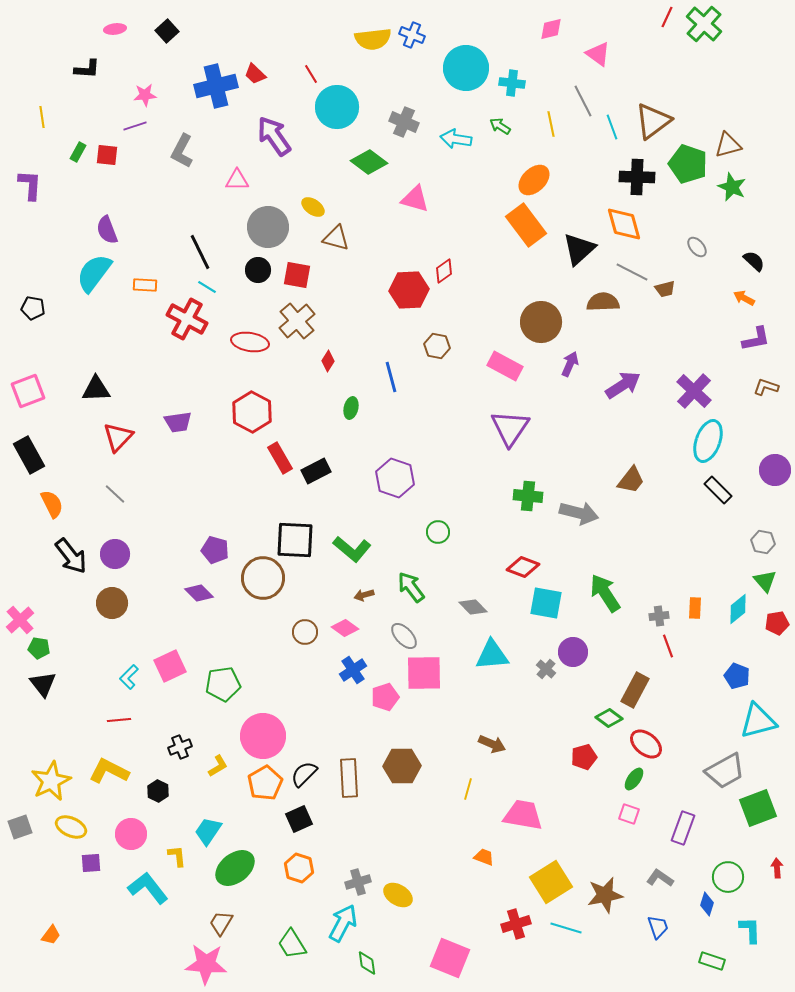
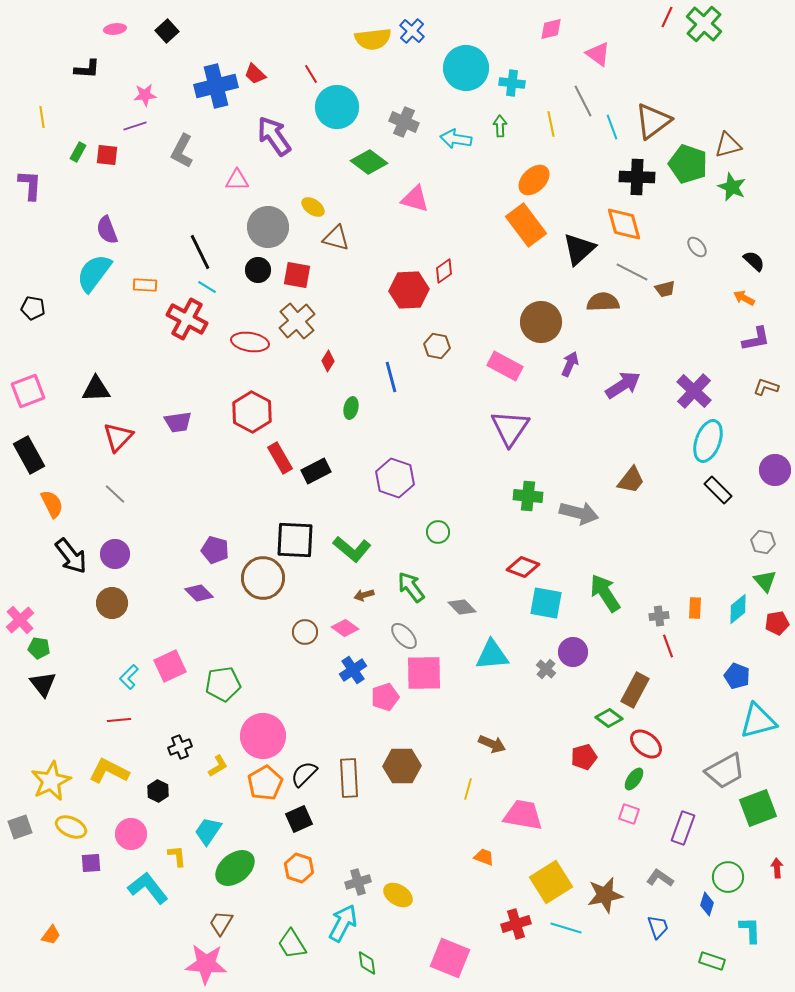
blue cross at (412, 35): moved 4 px up; rotated 20 degrees clockwise
green arrow at (500, 126): rotated 55 degrees clockwise
gray diamond at (473, 607): moved 11 px left
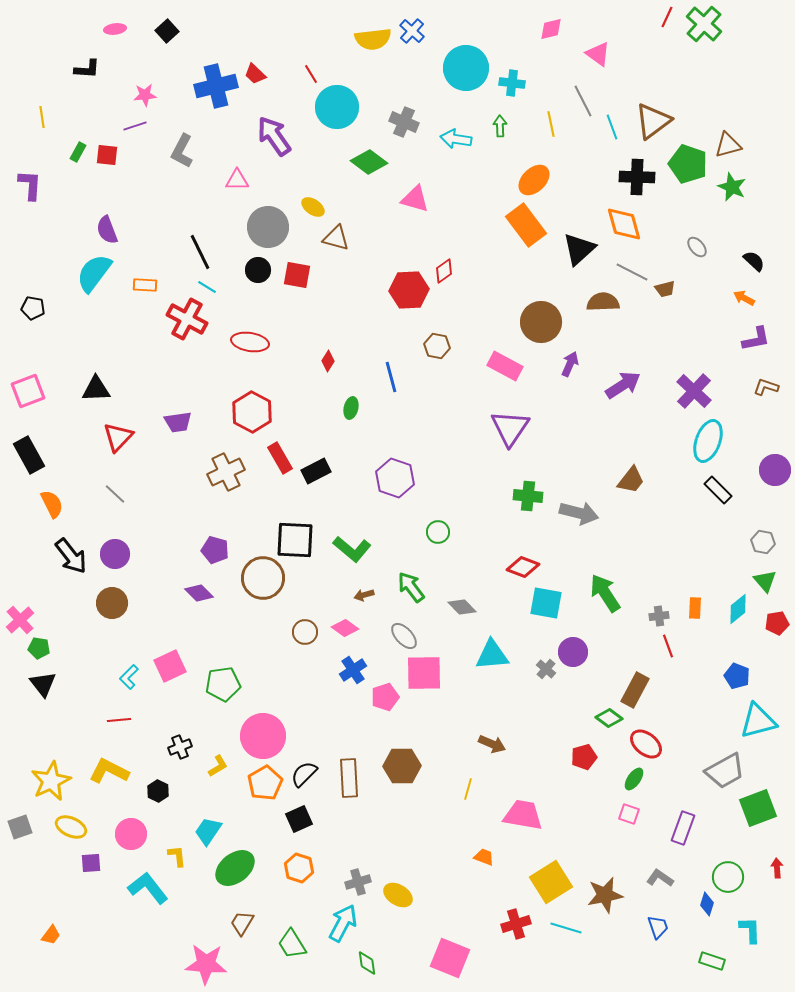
brown cross at (297, 321): moved 71 px left, 151 px down; rotated 15 degrees clockwise
brown trapezoid at (221, 923): moved 21 px right
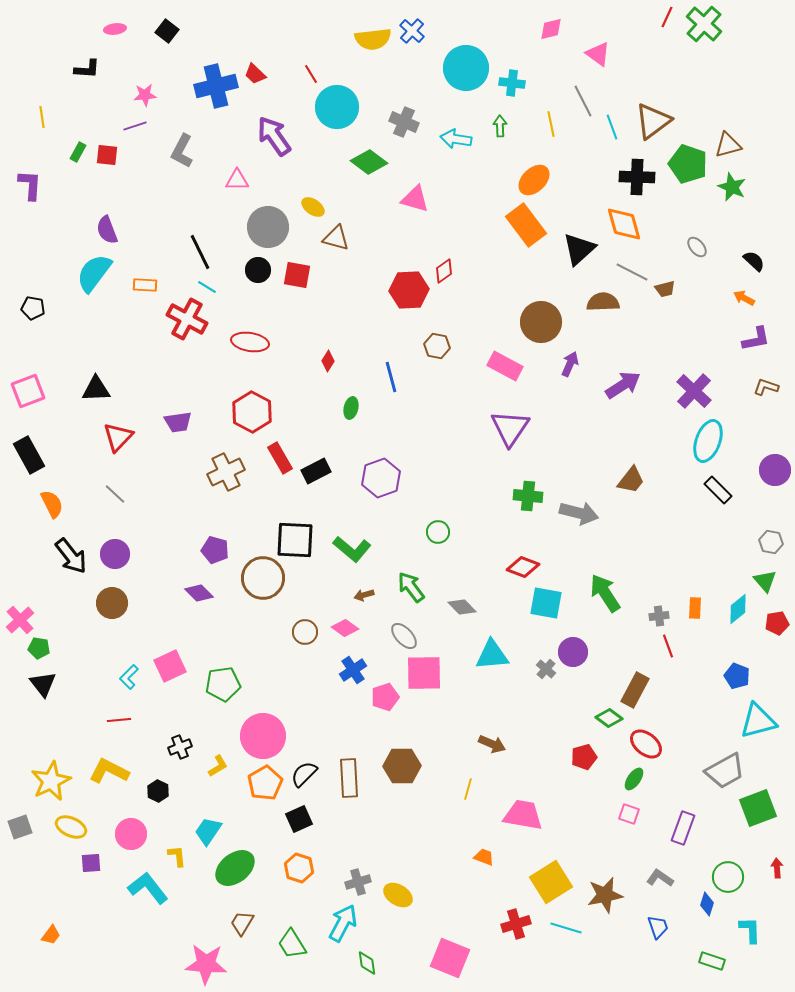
black square at (167, 31): rotated 10 degrees counterclockwise
purple hexagon at (395, 478): moved 14 px left; rotated 21 degrees clockwise
gray hexagon at (763, 542): moved 8 px right
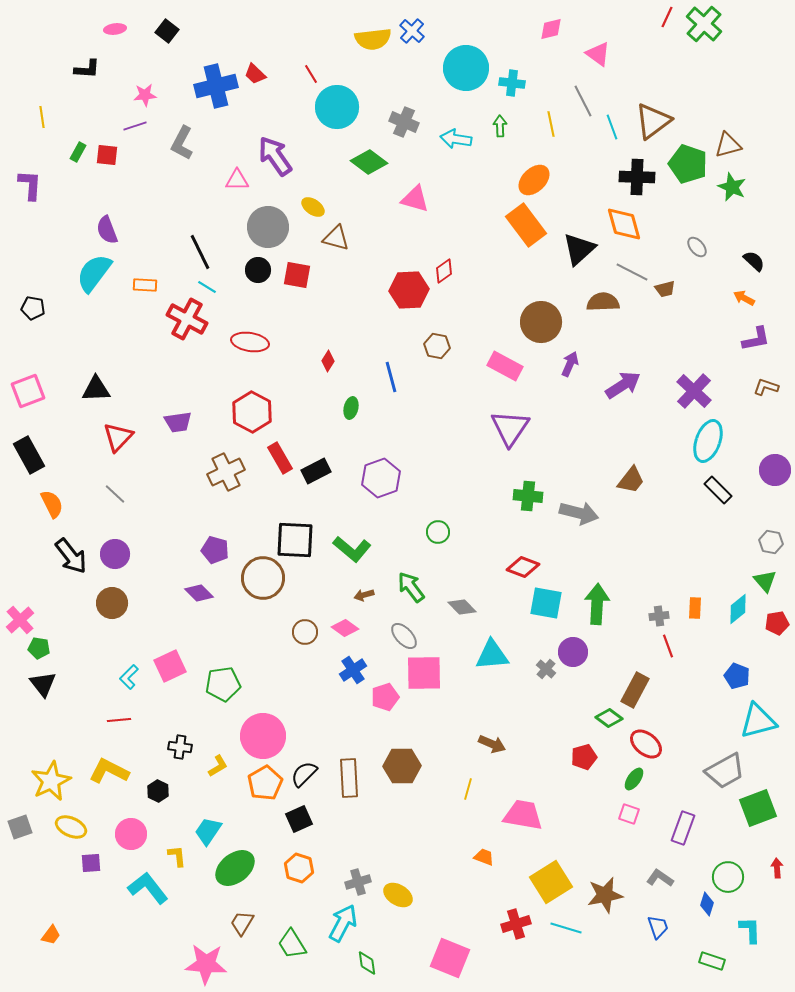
purple arrow at (274, 136): moved 1 px right, 20 px down
gray L-shape at (182, 151): moved 8 px up
green arrow at (605, 593): moved 8 px left, 11 px down; rotated 36 degrees clockwise
black cross at (180, 747): rotated 30 degrees clockwise
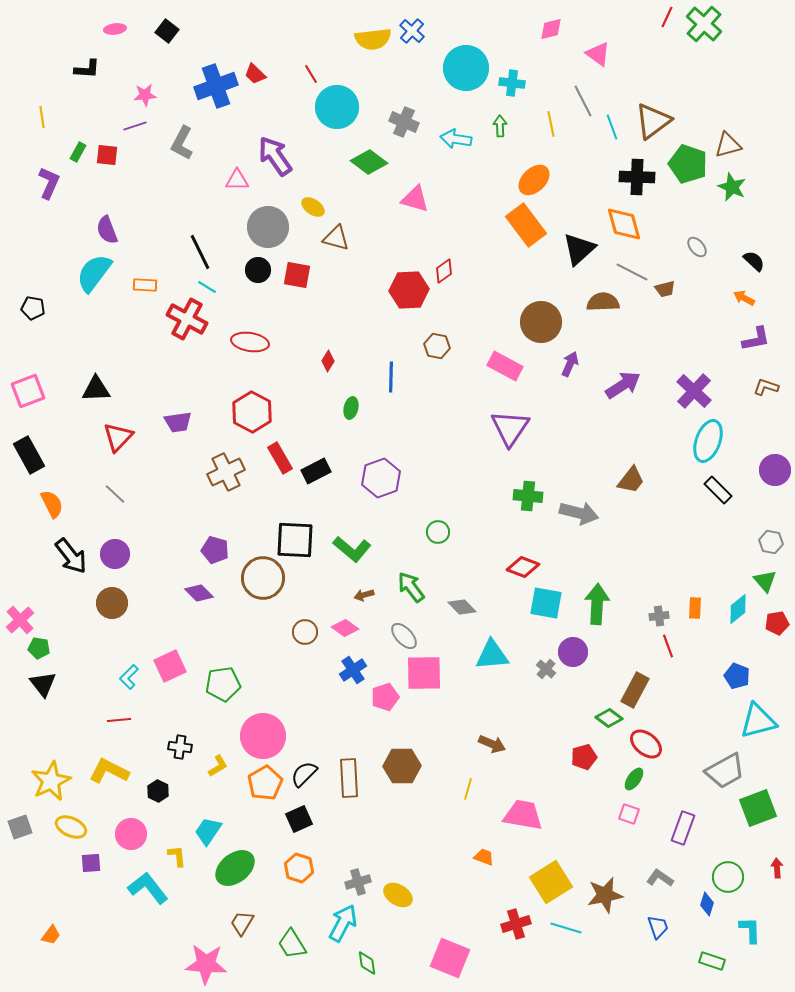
blue cross at (216, 86): rotated 6 degrees counterclockwise
purple L-shape at (30, 185): moved 19 px right, 2 px up; rotated 20 degrees clockwise
blue line at (391, 377): rotated 16 degrees clockwise
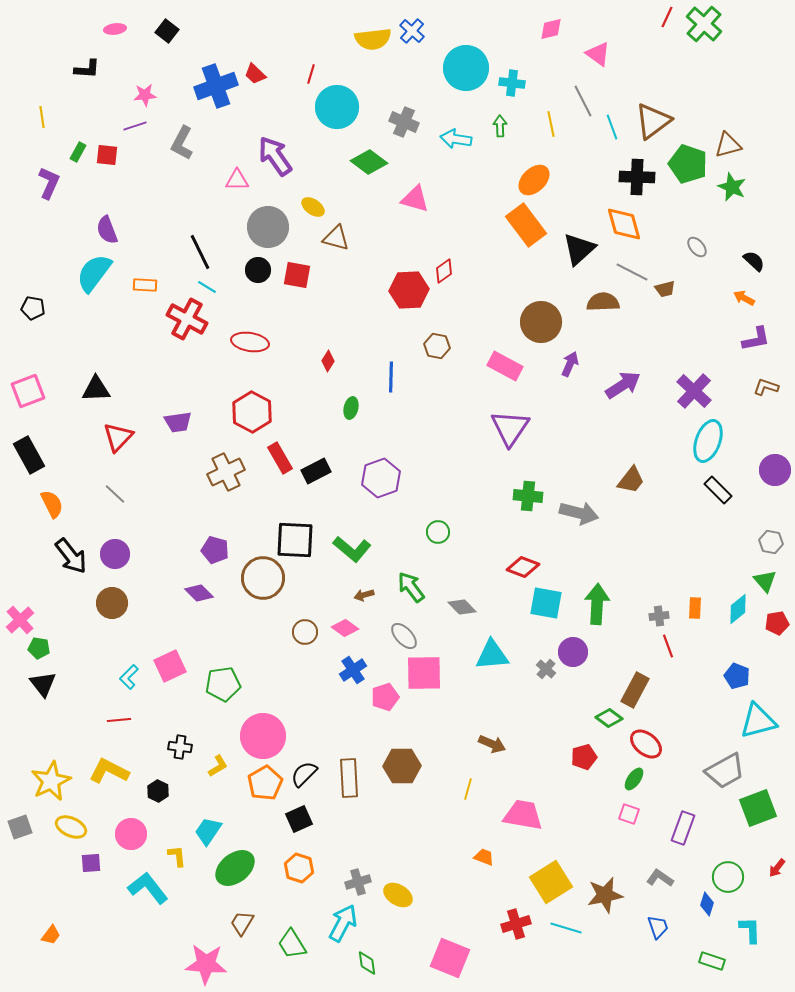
red line at (311, 74): rotated 48 degrees clockwise
red arrow at (777, 868): rotated 138 degrees counterclockwise
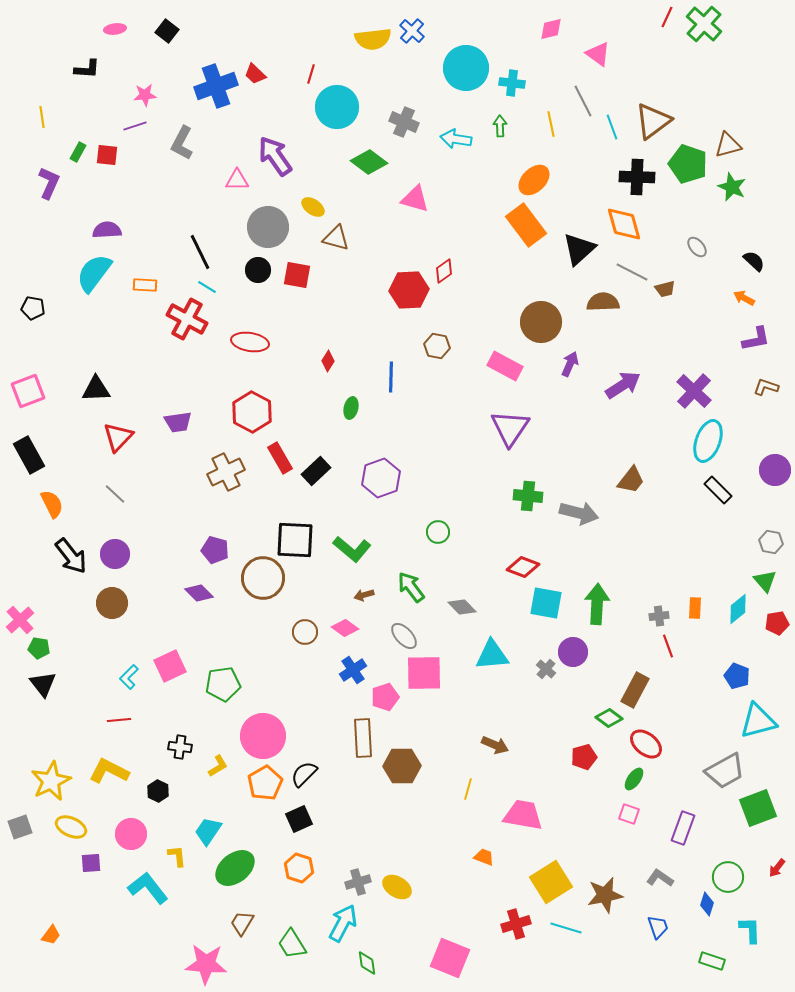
purple semicircle at (107, 230): rotated 108 degrees clockwise
black rectangle at (316, 471): rotated 16 degrees counterclockwise
brown arrow at (492, 744): moved 3 px right, 1 px down
brown rectangle at (349, 778): moved 14 px right, 40 px up
yellow ellipse at (398, 895): moved 1 px left, 8 px up
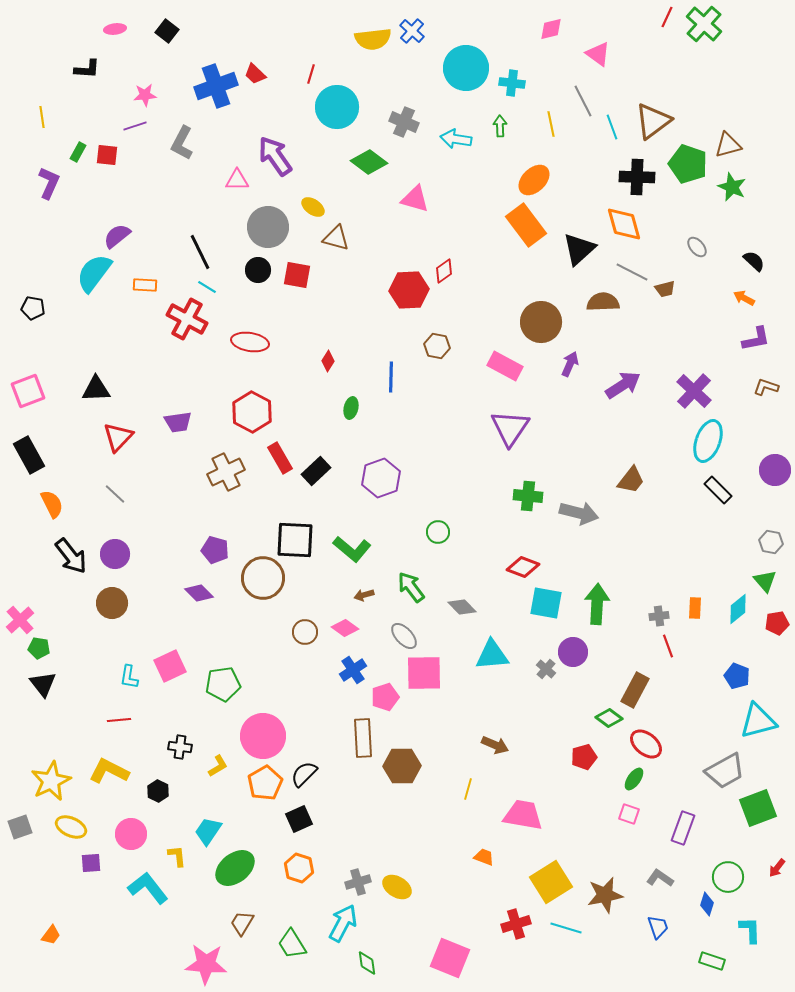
purple semicircle at (107, 230): moved 10 px right, 6 px down; rotated 36 degrees counterclockwise
cyan L-shape at (129, 677): rotated 35 degrees counterclockwise
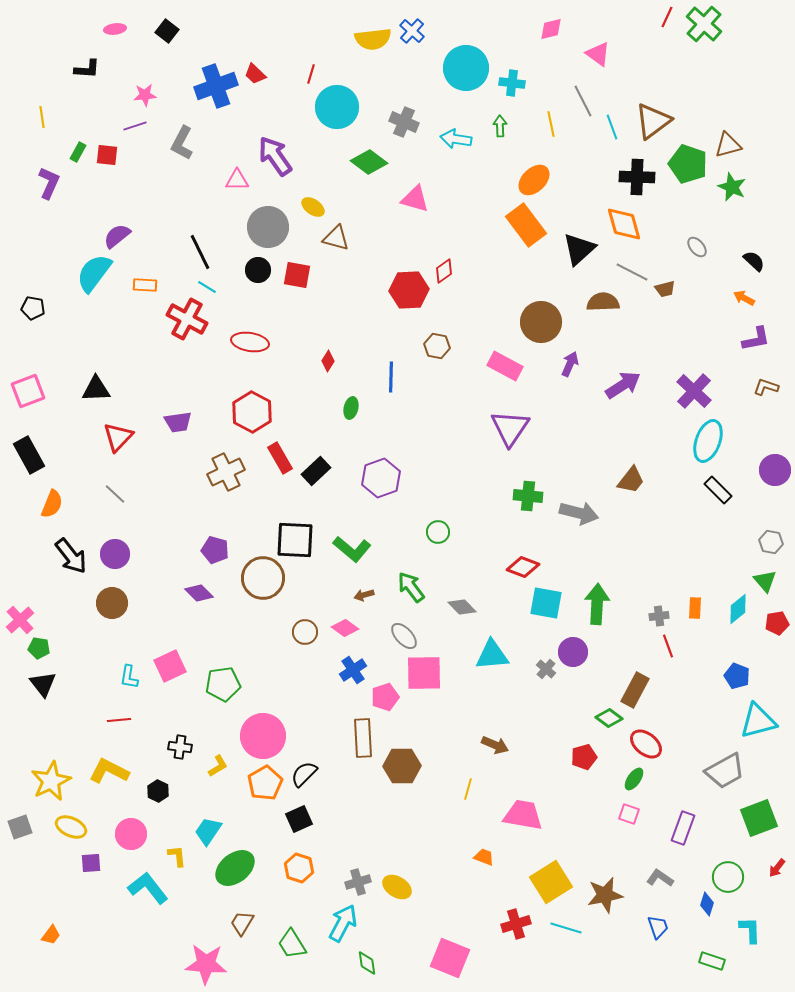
orange semicircle at (52, 504): rotated 48 degrees clockwise
green square at (758, 808): moved 1 px right, 10 px down
